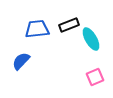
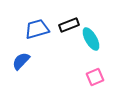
blue trapezoid: rotated 10 degrees counterclockwise
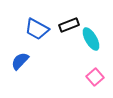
blue trapezoid: rotated 135 degrees counterclockwise
blue semicircle: moved 1 px left
pink square: rotated 18 degrees counterclockwise
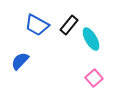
black rectangle: rotated 30 degrees counterclockwise
blue trapezoid: moved 4 px up
pink square: moved 1 px left, 1 px down
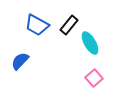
cyan ellipse: moved 1 px left, 4 px down
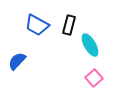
black rectangle: rotated 24 degrees counterclockwise
cyan ellipse: moved 2 px down
blue semicircle: moved 3 px left
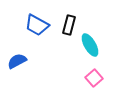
blue semicircle: rotated 18 degrees clockwise
